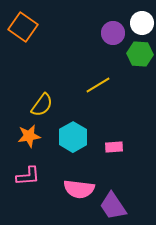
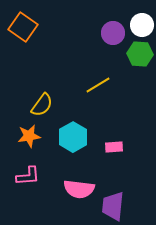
white circle: moved 2 px down
purple trapezoid: rotated 40 degrees clockwise
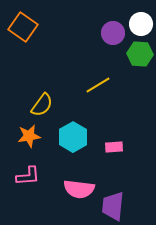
white circle: moved 1 px left, 1 px up
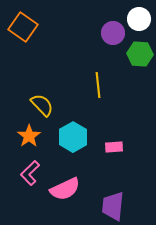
white circle: moved 2 px left, 5 px up
yellow line: rotated 65 degrees counterclockwise
yellow semicircle: rotated 80 degrees counterclockwise
orange star: rotated 25 degrees counterclockwise
pink L-shape: moved 2 px right, 3 px up; rotated 140 degrees clockwise
pink semicircle: moved 14 px left; rotated 32 degrees counterclockwise
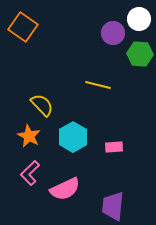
yellow line: rotated 70 degrees counterclockwise
orange star: rotated 10 degrees counterclockwise
